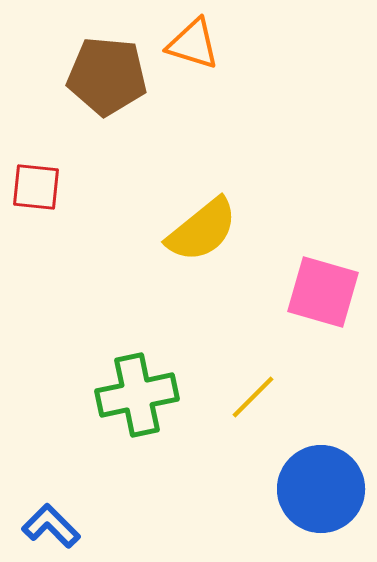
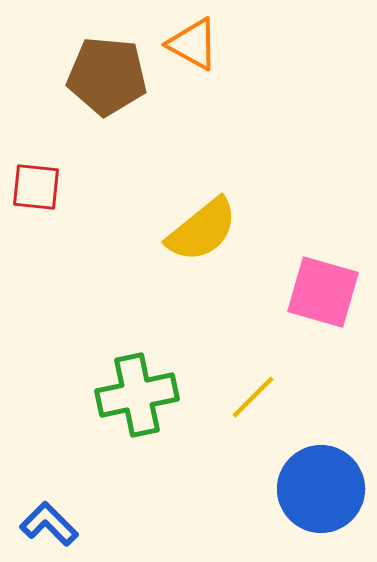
orange triangle: rotated 12 degrees clockwise
blue L-shape: moved 2 px left, 2 px up
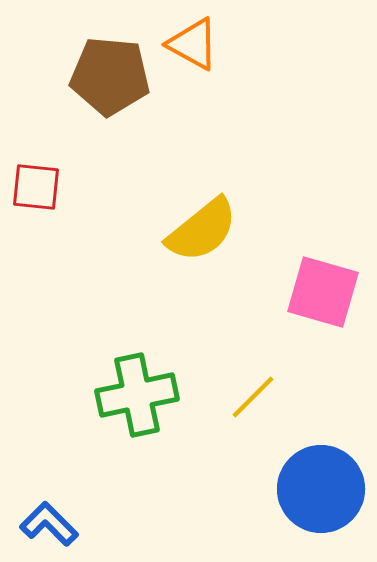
brown pentagon: moved 3 px right
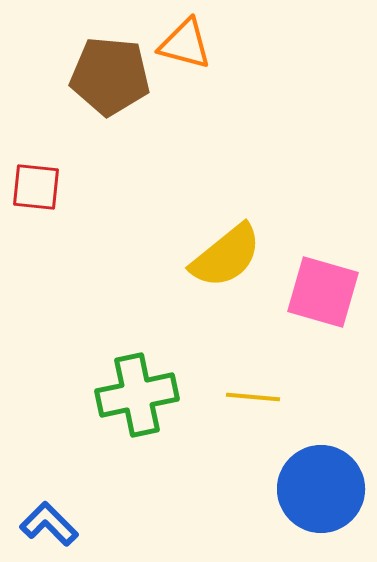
orange triangle: moved 8 px left; rotated 14 degrees counterclockwise
yellow semicircle: moved 24 px right, 26 px down
yellow line: rotated 50 degrees clockwise
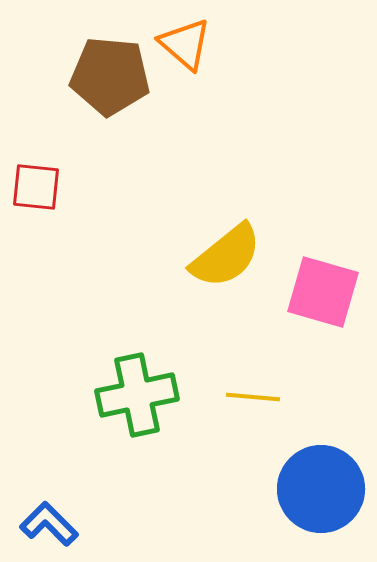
orange triangle: rotated 26 degrees clockwise
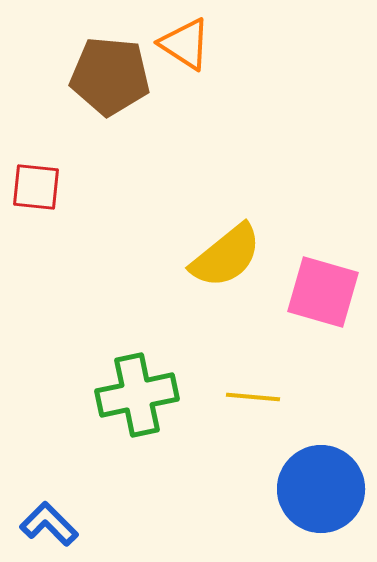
orange triangle: rotated 8 degrees counterclockwise
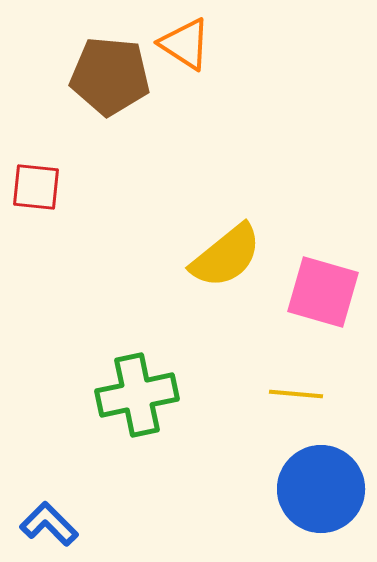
yellow line: moved 43 px right, 3 px up
